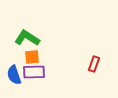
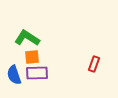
purple rectangle: moved 3 px right, 1 px down
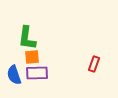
green L-shape: rotated 115 degrees counterclockwise
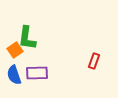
orange square: moved 17 px left, 7 px up; rotated 28 degrees counterclockwise
red rectangle: moved 3 px up
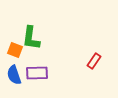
green L-shape: moved 4 px right
orange square: rotated 35 degrees counterclockwise
red rectangle: rotated 14 degrees clockwise
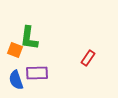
green L-shape: moved 2 px left
red rectangle: moved 6 px left, 3 px up
blue semicircle: moved 2 px right, 5 px down
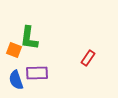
orange square: moved 1 px left
